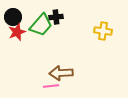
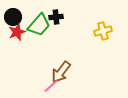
green trapezoid: moved 2 px left
yellow cross: rotated 24 degrees counterclockwise
brown arrow: moved 1 px up; rotated 50 degrees counterclockwise
pink line: rotated 35 degrees counterclockwise
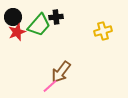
pink line: moved 1 px left
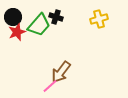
black cross: rotated 24 degrees clockwise
yellow cross: moved 4 px left, 12 px up
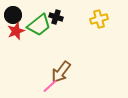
black circle: moved 2 px up
green trapezoid: rotated 10 degrees clockwise
red star: moved 1 px left, 1 px up
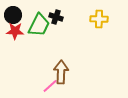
yellow cross: rotated 18 degrees clockwise
green trapezoid: rotated 25 degrees counterclockwise
red star: moved 1 px left; rotated 24 degrees clockwise
brown arrow: rotated 145 degrees clockwise
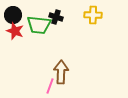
yellow cross: moved 6 px left, 4 px up
green trapezoid: rotated 70 degrees clockwise
red star: rotated 18 degrees clockwise
pink line: rotated 28 degrees counterclockwise
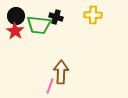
black circle: moved 3 px right, 1 px down
red star: rotated 12 degrees clockwise
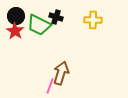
yellow cross: moved 5 px down
green trapezoid: rotated 20 degrees clockwise
brown arrow: moved 1 px down; rotated 15 degrees clockwise
